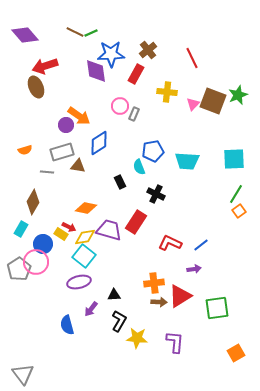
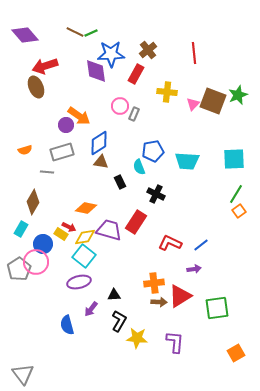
red line at (192, 58): moved 2 px right, 5 px up; rotated 20 degrees clockwise
brown triangle at (78, 166): moved 23 px right, 4 px up
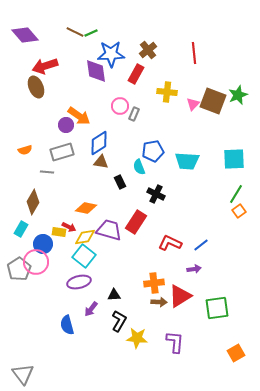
yellow rectangle at (61, 234): moved 2 px left, 2 px up; rotated 24 degrees counterclockwise
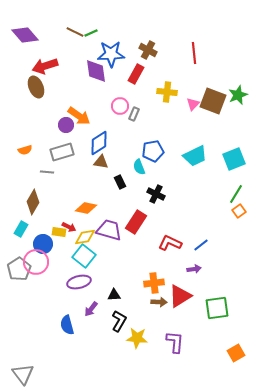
brown cross at (148, 50): rotated 24 degrees counterclockwise
cyan square at (234, 159): rotated 20 degrees counterclockwise
cyan trapezoid at (187, 161): moved 8 px right, 5 px up; rotated 30 degrees counterclockwise
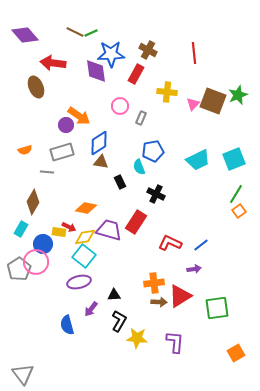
red arrow at (45, 66): moved 8 px right, 3 px up; rotated 25 degrees clockwise
gray rectangle at (134, 114): moved 7 px right, 4 px down
cyan trapezoid at (195, 156): moved 3 px right, 4 px down
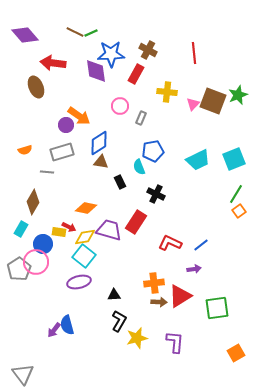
purple arrow at (91, 309): moved 37 px left, 21 px down
yellow star at (137, 338): rotated 20 degrees counterclockwise
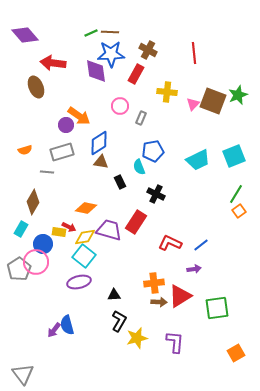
brown line at (75, 32): moved 35 px right; rotated 24 degrees counterclockwise
cyan square at (234, 159): moved 3 px up
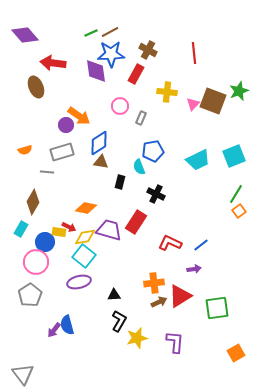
brown line at (110, 32): rotated 30 degrees counterclockwise
green star at (238, 95): moved 1 px right, 4 px up
black rectangle at (120, 182): rotated 40 degrees clockwise
blue circle at (43, 244): moved 2 px right, 2 px up
gray pentagon at (19, 269): moved 11 px right, 26 px down
brown arrow at (159, 302): rotated 28 degrees counterclockwise
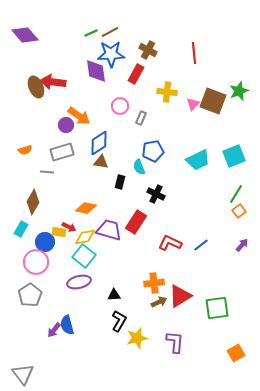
red arrow at (53, 63): moved 19 px down
purple arrow at (194, 269): moved 48 px right, 24 px up; rotated 40 degrees counterclockwise
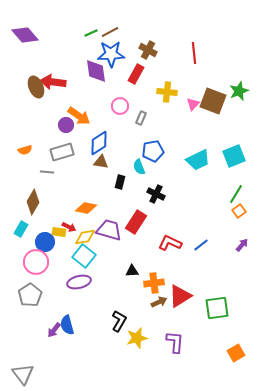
black triangle at (114, 295): moved 18 px right, 24 px up
